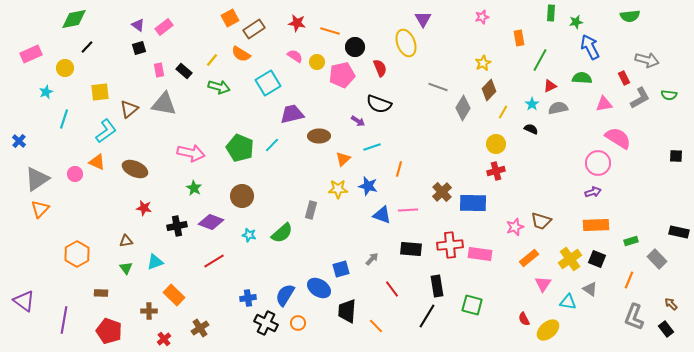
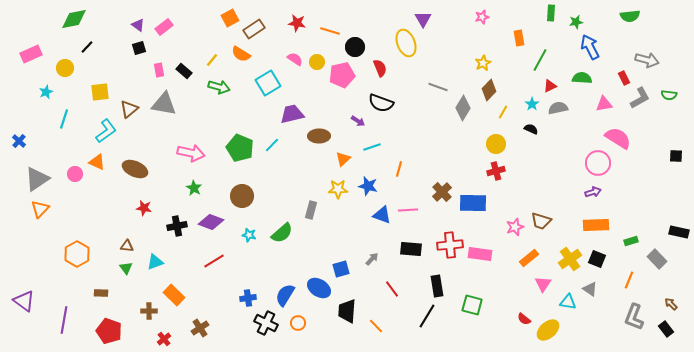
pink semicircle at (295, 56): moved 3 px down
black semicircle at (379, 104): moved 2 px right, 1 px up
brown triangle at (126, 241): moved 1 px right, 5 px down; rotated 16 degrees clockwise
red semicircle at (524, 319): rotated 24 degrees counterclockwise
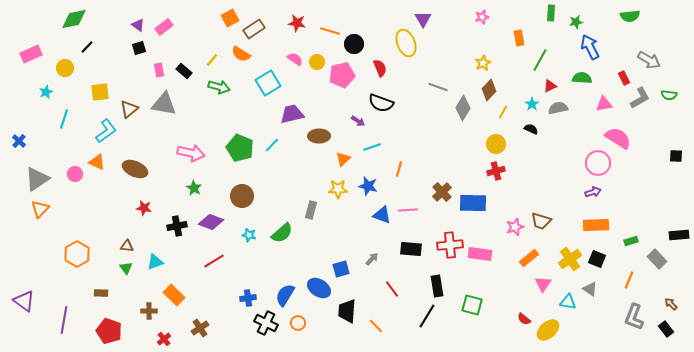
black circle at (355, 47): moved 1 px left, 3 px up
gray arrow at (647, 60): moved 2 px right; rotated 15 degrees clockwise
black rectangle at (679, 232): moved 3 px down; rotated 18 degrees counterclockwise
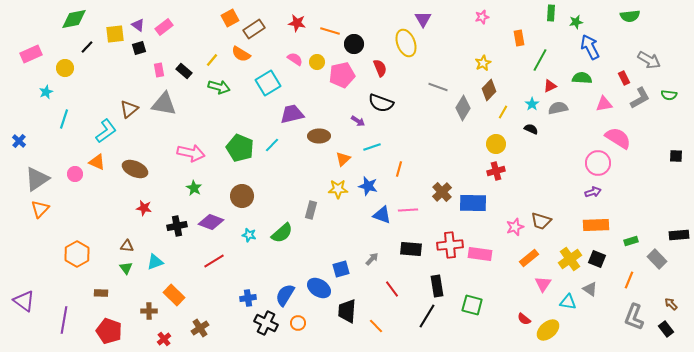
yellow square at (100, 92): moved 15 px right, 58 px up
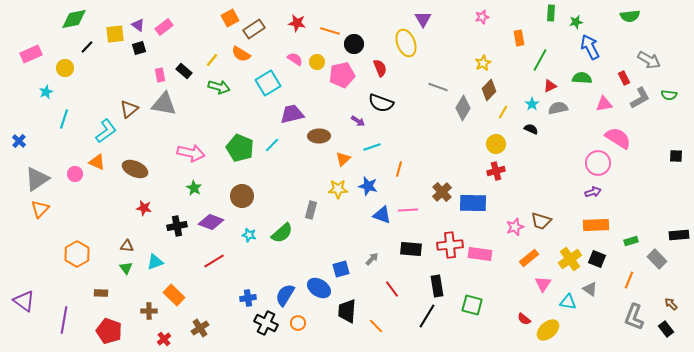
pink rectangle at (159, 70): moved 1 px right, 5 px down
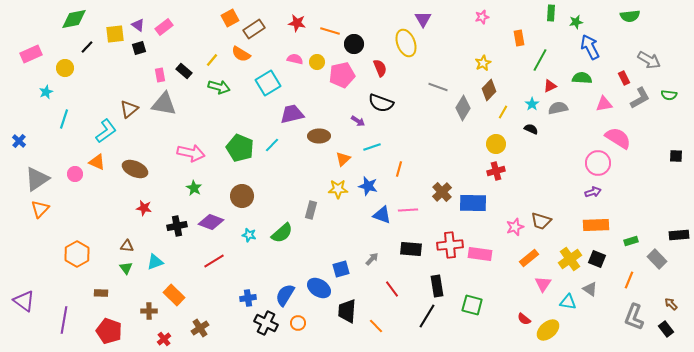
pink semicircle at (295, 59): rotated 21 degrees counterclockwise
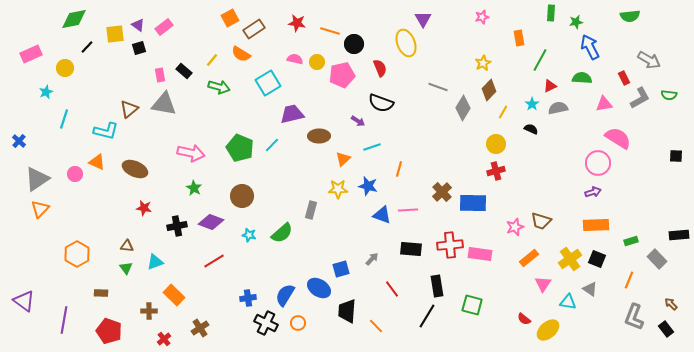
cyan L-shape at (106, 131): rotated 50 degrees clockwise
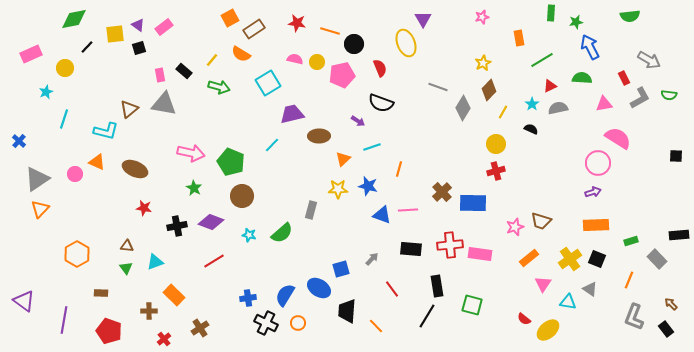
green line at (540, 60): moved 2 px right; rotated 30 degrees clockwise
green pentagon at (240, 148): moved 9 px left, 14 px down
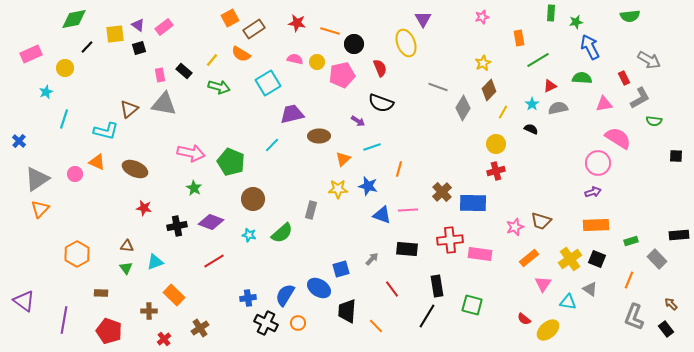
green line at (542, 60): moved 4 px left
green semicircle at (669, 95): moved 15 px left, 26 px down
brown circle at (242, 196): moved 11 px right, 3 px down
red cross at (450, 245): moved 5 px up
black rectangle at (411, 249): moved 4 px left
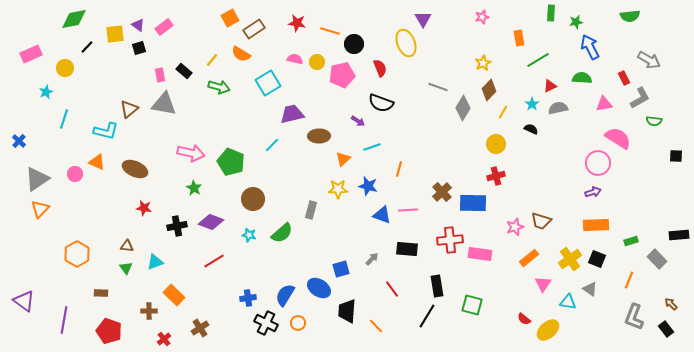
red cross at (496, 171): moved 5 px down
